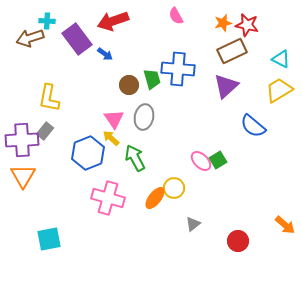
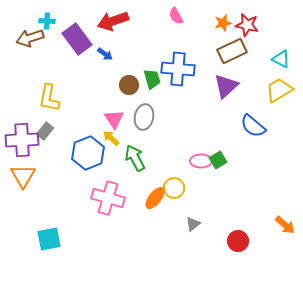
pink ellipse: rotated 45 degrees counterclockwise
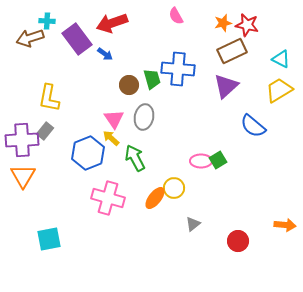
red arrow: moved 1 px left, 2 px down
orange arrow: rotated 35 degrees counterclockwise
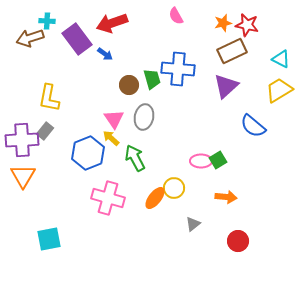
orange arrow: moved 59 px left, 28 px up
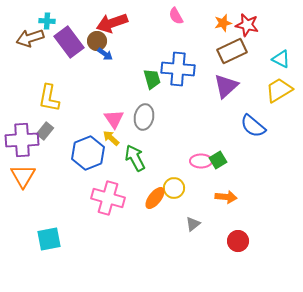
purple rectangle: moved 8 px left, 3 px down
brown circle: moved 32 px left, 44 px up
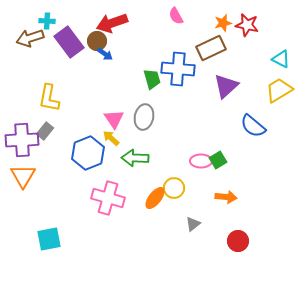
brown rectangle: moved 21 px left, 3 px up
green arrow: rotated 60 degrees counterclockwise
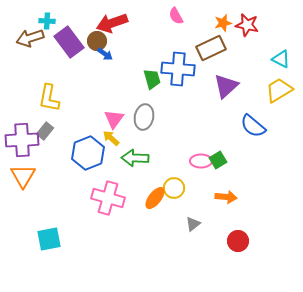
pink triangle: rotated 10 degrees clockwise
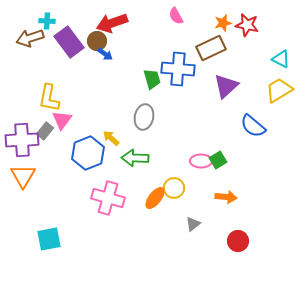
pink triangle: moved 52 px left, 1 px down
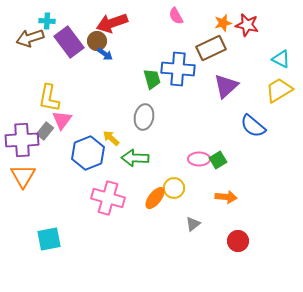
pink ellipse: moved 2 px left, 2 px up
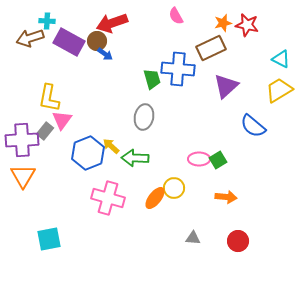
purple rectangle: rotated 24 degrees counterclockwise
yellow arrow: moved 8 px down
gray triangle: moved 14 px down; rotated 42 degrees clockwise
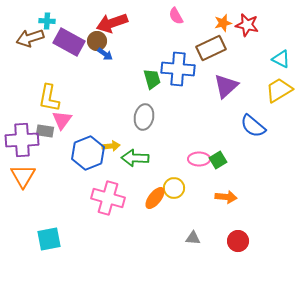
gray rectangle: rotated 60 degrees clockwise
yellow arrow: rotated 132 degrees clockwise
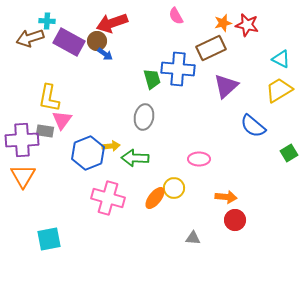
green square: moved 71 px right, 7 px up
red circle: moved 3 px left, 21 px up
